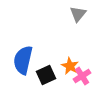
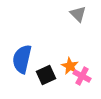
gray triangle: rotated 24 degrees counterclockwise
blue semicircle: moved 1 px left, 1 px up
pink cross: rotated 30 degrees counterclockwise
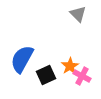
blue semicircle: rotated 16 degrees clockwise
orange star: rotated 12 degrees clockwise
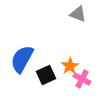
gray triangle: rotated 24 degrees counterclockwise
pink cross: moved 3 px down
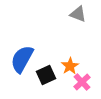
pink cross: moved 3 px down; rotated 18 degrees clockwise
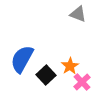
black square: rotated 18 degrees counterclockwise
